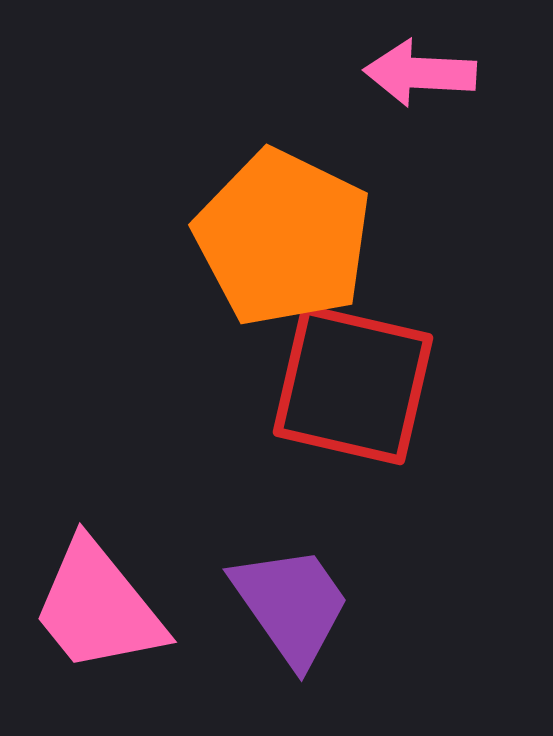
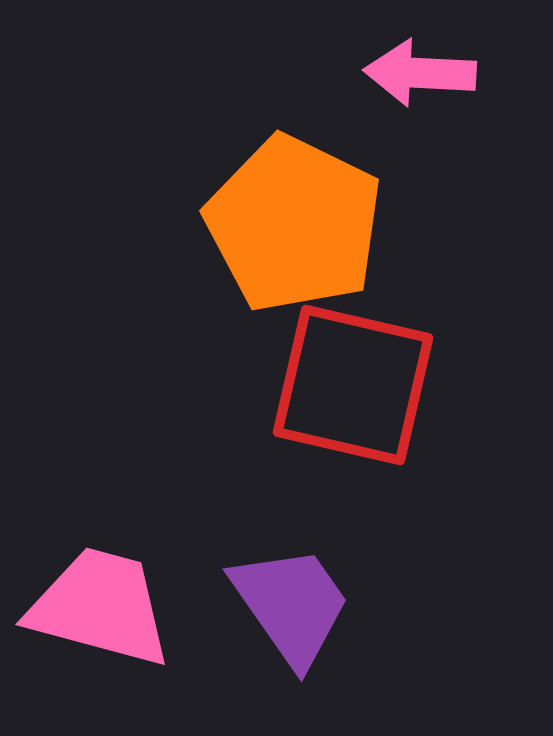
orange pentagon: moved 11 px right, 14 px up
pink trapezoid: moved 2 px right; rotated 144 degrees clockwise
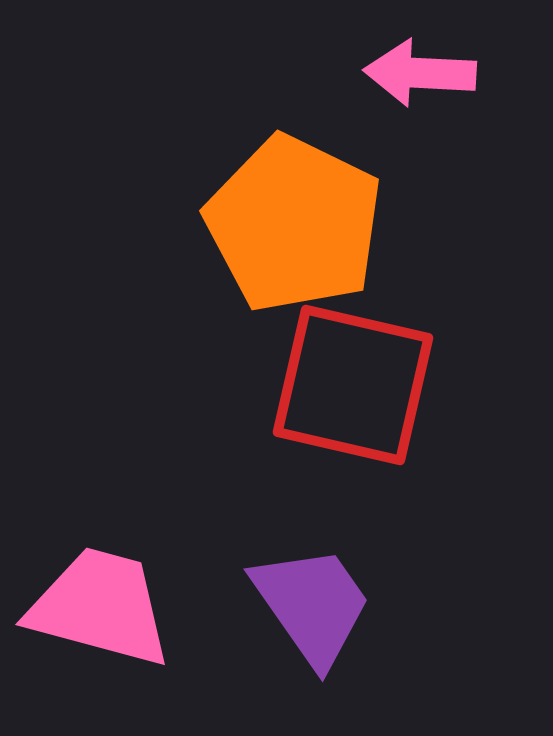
purple trapezoid: moved 21 px right
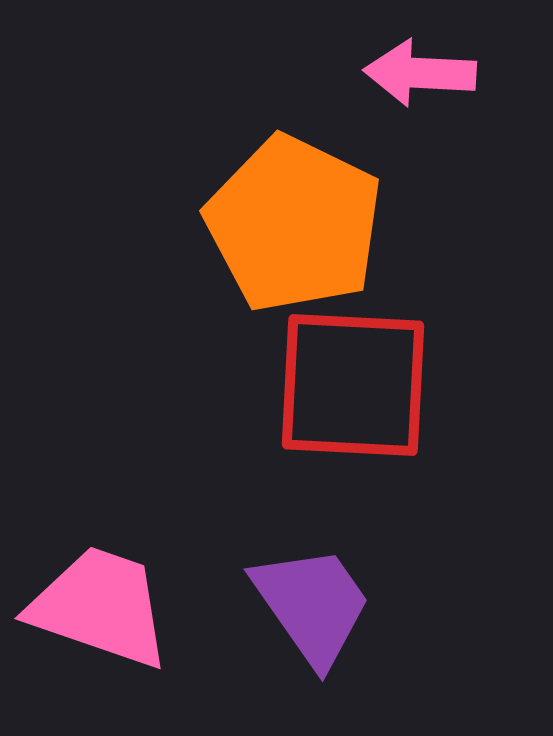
red square: rotated 10 degrees counterclockwise
pink trapezoid: rotated 4 degrees clockwise
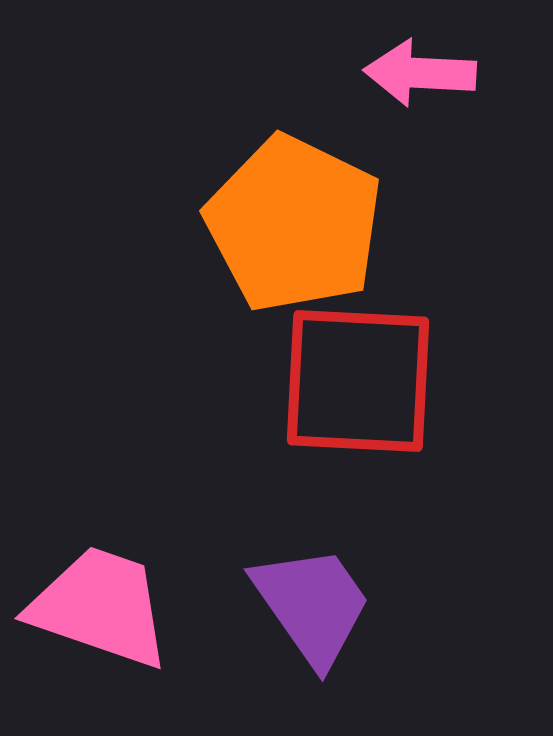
red square: moved 5 px right, 4 px up
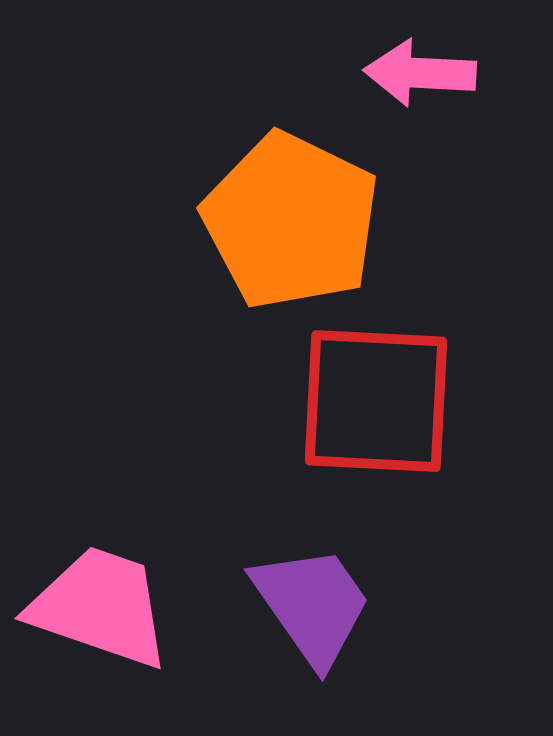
orange pentagon: moved 3 px left, 3 px up
red square: moved 18 px right, 20 px down
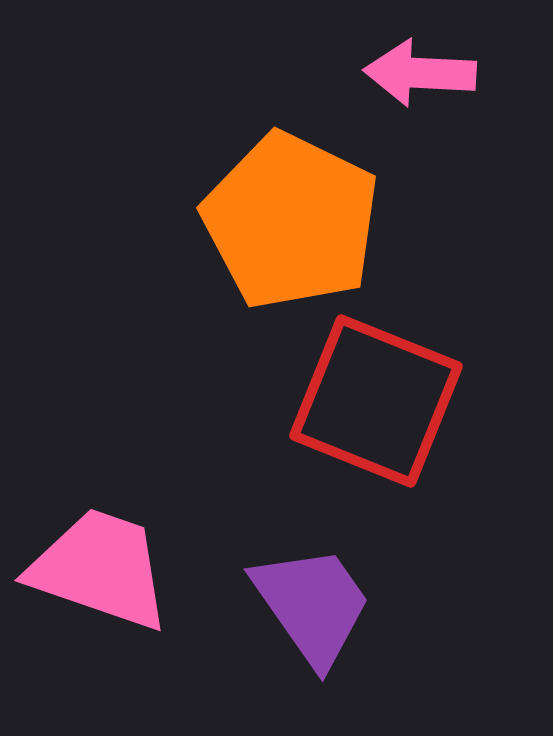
red square: rotated 19 degrees clockwise
pink trapezoid: moved 38 px up
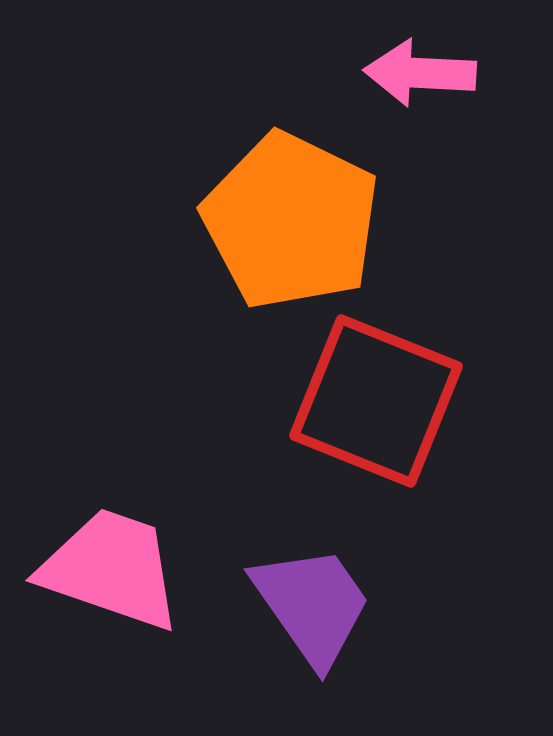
pink trapezoid: moved 11 px right
